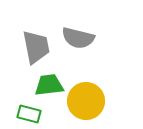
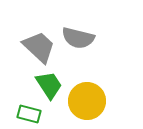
gray trapezoid: moved 3 px right; rotated 36 degrees counterclockwise
green trapezoid: rotated 64 degrees clockwise
yellow circle: moved 1 px right
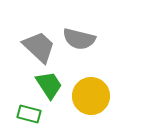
gray semicircle: moved 1 px right, 1 px down
yellow circle: moved 4 px right, 5 px up
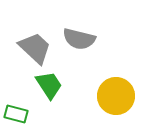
gray trapezoid: moved 4 px left, 1 px down
yellow circle: moved 25 px right
green rectangle: moved 13 px left
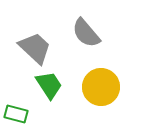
gray semicircle: moved 7 px right, 6 px up; rotated 36 degrees clockwise
yellow circle: moved 15 px left, 9 px up
